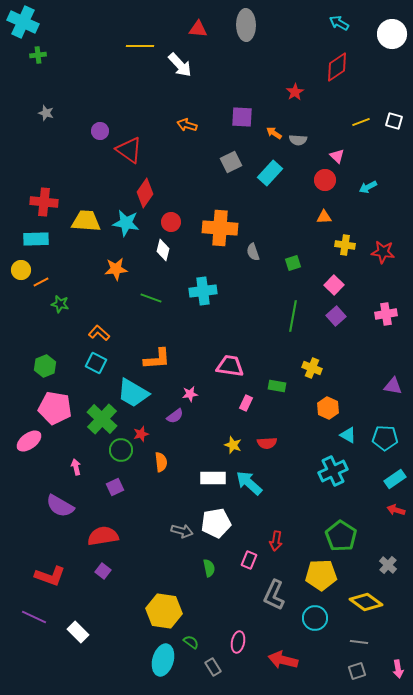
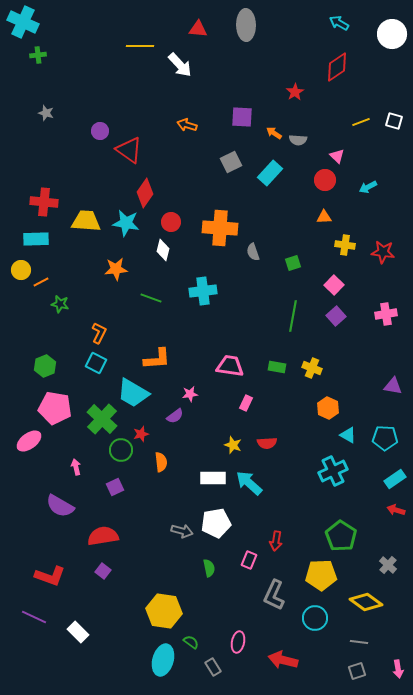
orange L-shape at (99, 333): rotated 75 degrees clockwise
green rectangle at (277, 386): moved 19 px up
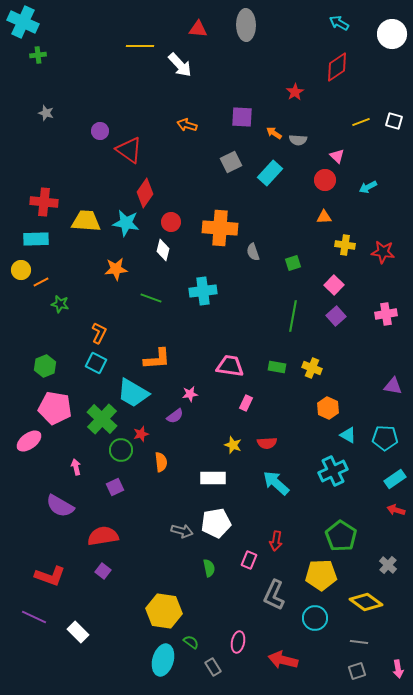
cyan arrow at (249, 483): moved 27 px right
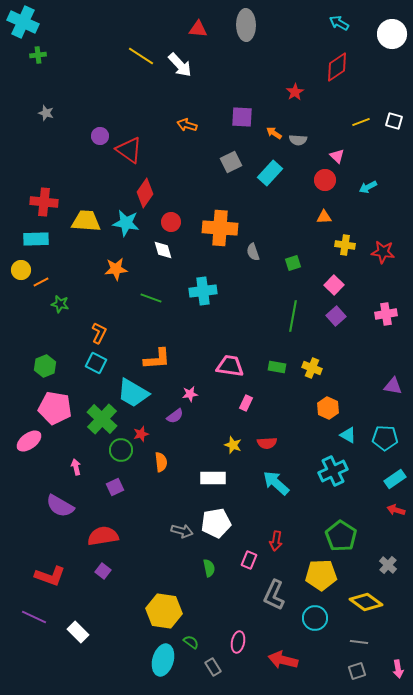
yellow line at (140, 46): moved 1 px right, 10 px down; rotated 32 degrees clockwise
purple circle at (100, 131): moved 5 px down
white diamond at (163, 250): rotated 30 degrees counterclockwise
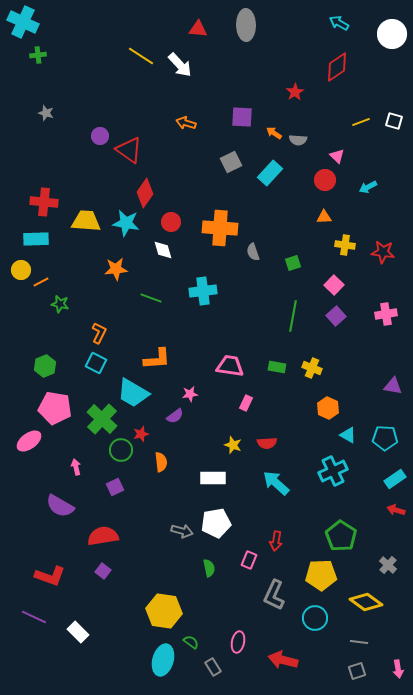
orange arrow at (187, 125): moved 1 px left, 2 px up
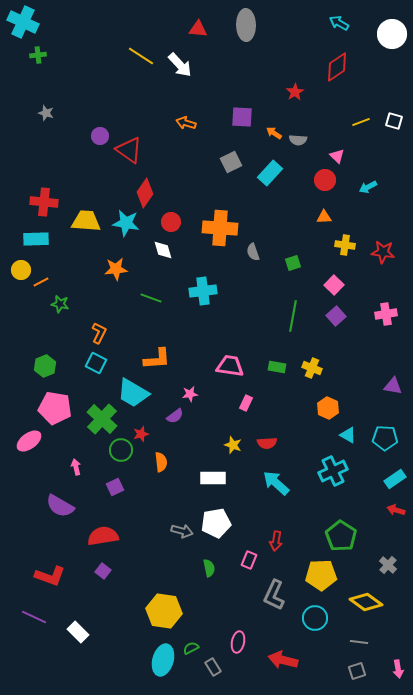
green semicircle at (191, 642): moved 6 px down; rotated 63 degrees counterclockwise
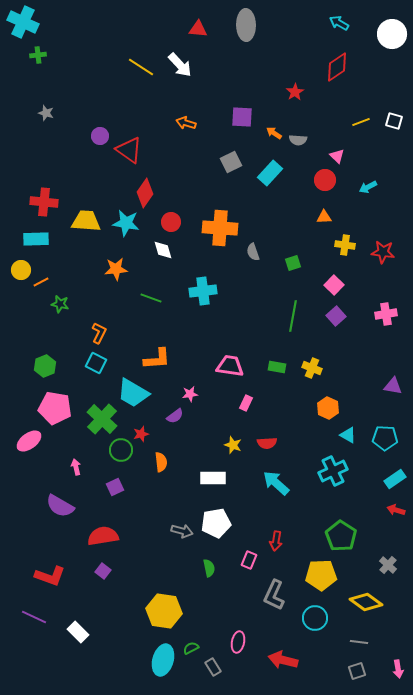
yellow line at (141, 56): moved 11 px down
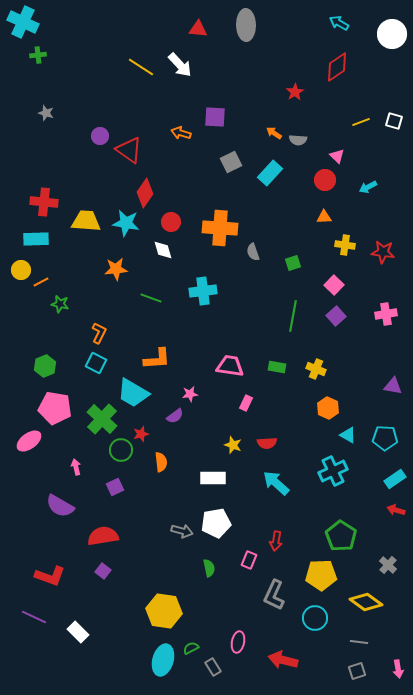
purple square at (242, 117): moved 27 px left
orange arrow at (186, 123): moved 5 px left, 10 px down
yellow cross at (312, 368): moved 4 px right, 1 px down
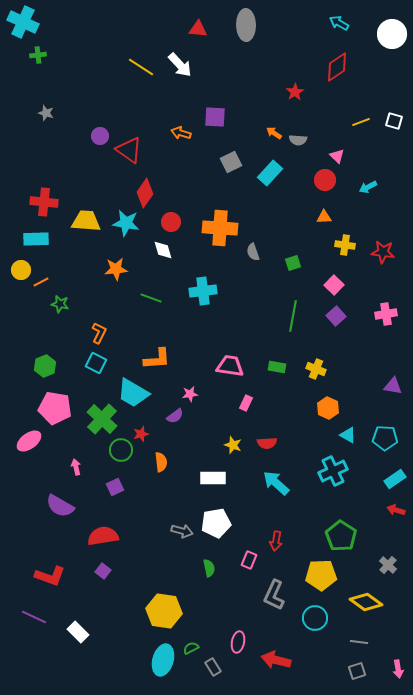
red arrow at (283, 660): moved 7 px left
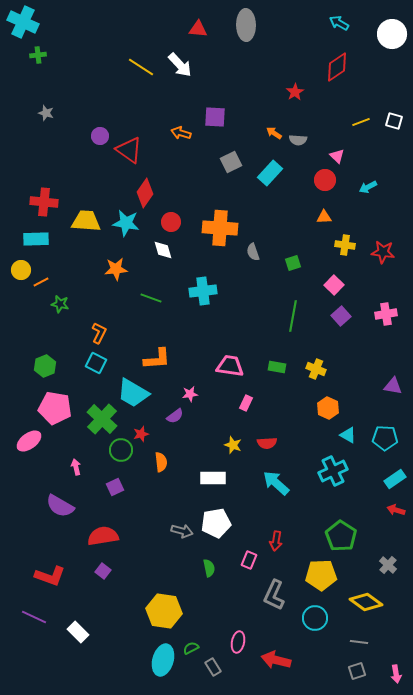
purple square at (336, 316): moved 5 px right
pink arrow at (398, 669): moved 2 px left, 5 px down
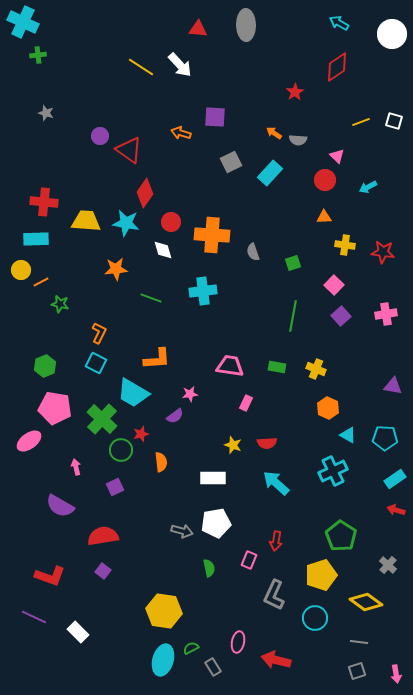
orange cross at (220, 228): moved 8 px left, 7 px down
yellow pentagon at (321, 575): rotated 16 degrees counterclockwise
